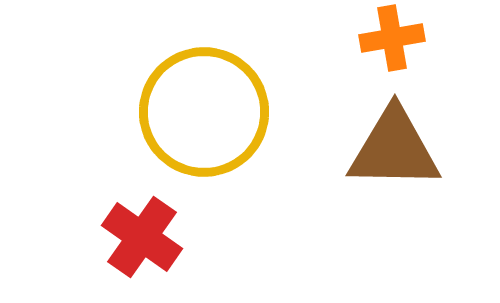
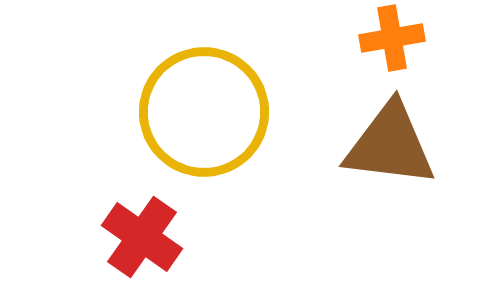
brown triangle: moved 4 px left, 4 px up; rotated 6 degrees clockwise
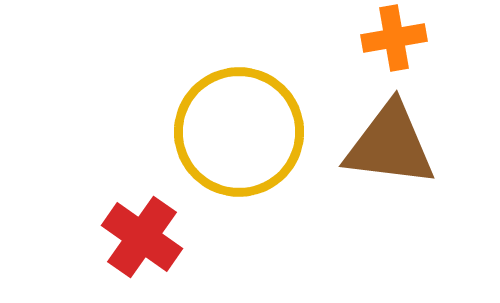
orange cross: moved 2 px right
yellow circle: moved 35 px right, 20 px down
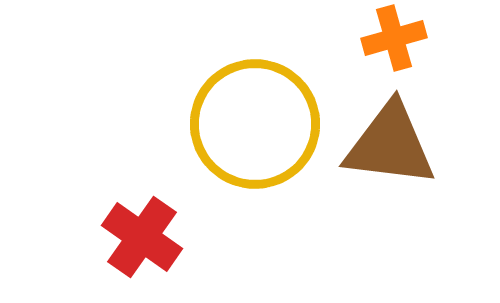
orange cross: rotated 6 degrees counterclockwise
yellow circle: moved 16 px right, 8 px up
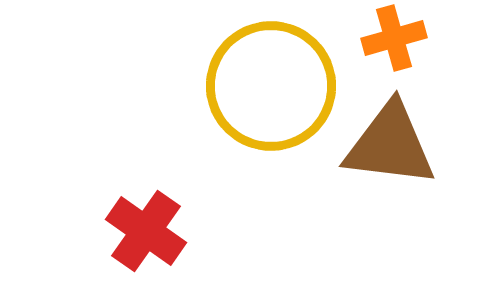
yellow circle: moved 16 px right, 38 px up
red cross: moved 4 px right, 6 px up
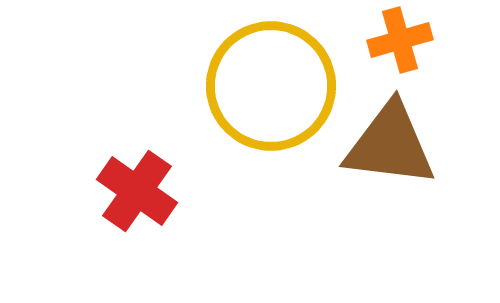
orange cross: moved 6 px right, 2 px down
red cross: moved 9 px left, 40 px up
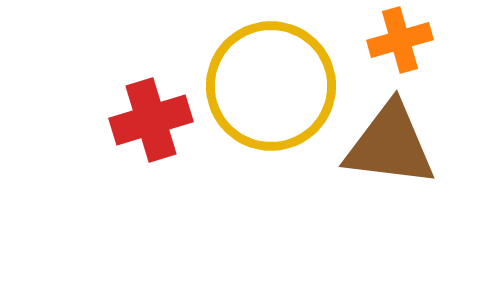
red cross: moved 14 px right, 71 px up; rotated 38 degrees clockwise
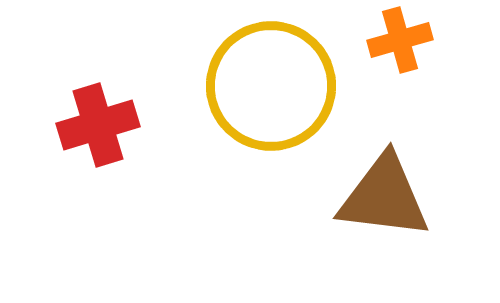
red cross: moved 53 px left, 5 px down
brown triangle: moved 6 px left, 52 px down
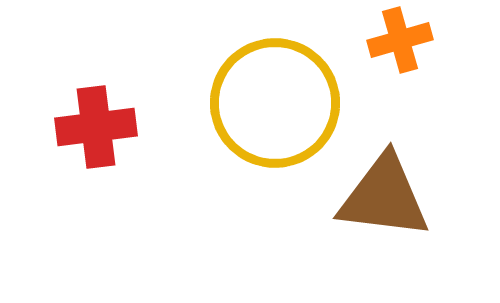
yellow circle: moved 4 px right, 17 px down
red cross: moved 2 px left, 2 px down; rotated 10 degrees clockwise
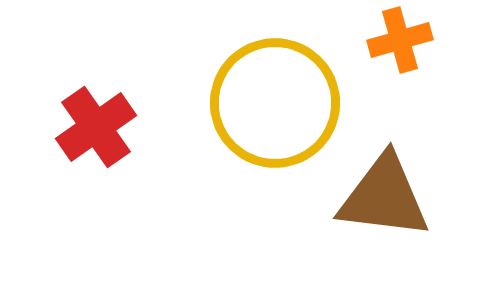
red cross: rotated 28 degrees counterclockwise
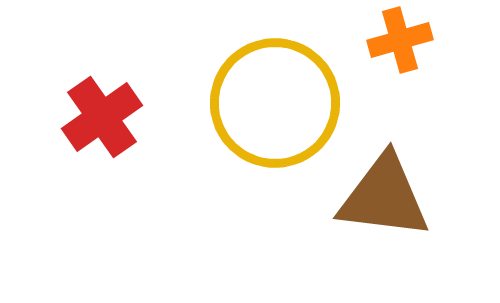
red cross: moved 6 px right, 10 px up
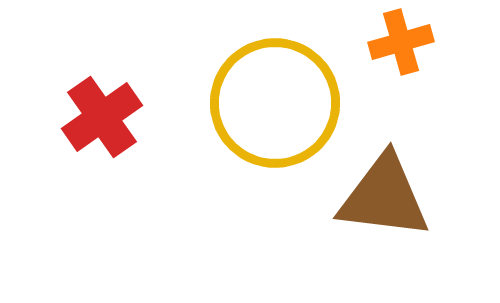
orange cross: moved 1 px right, 2 px down
